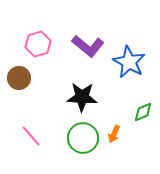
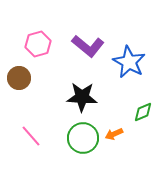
orange arrow: rotated 42 degrees clockwise
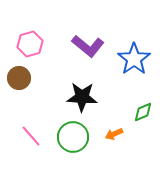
pink hexagon: moved 8 px left
blue star: moved 5 px right, 3 px up; rotated 8 degrees clockwise
green circle: moved 10 px left, 1 px up
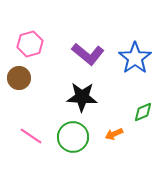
purple L-shape: moved 8 px down
blue star: moved 1 px right, 1 px up
pink line: rotated 15 degrees counterclockwise
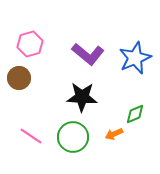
blue star: rotated 12 degrees clockwise
green diamond: moved 8 px left, 2 px down
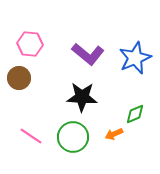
pink hexagon: rotated 20 degrees clockwise
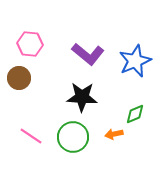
blue star: moved 3 px down
orange arrow: rotated 12 degrees clockwise
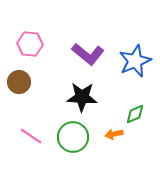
brown circle: moved 4 px down
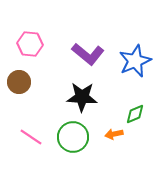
pink line: moved 1 px down
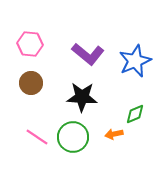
brown circle: moved 12 px right, 1 px down
pink line: moved 6 px right
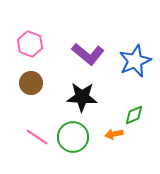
pink hexagon: rotated 15 degrees clockwise
green diamond: moved 1 px left, 1 px down
